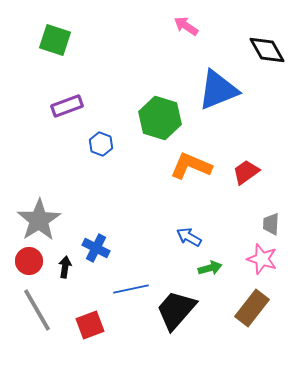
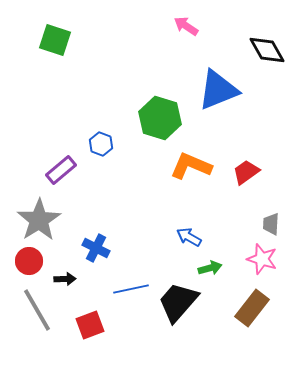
purple rectangle: moved 6 px left, 64 px down; rotated 20 degrees counterclockwise
black arrow: moved 12 px down; rotated 80 degrees clockwise
black trapezoid: moved 2 px right, 8 px up
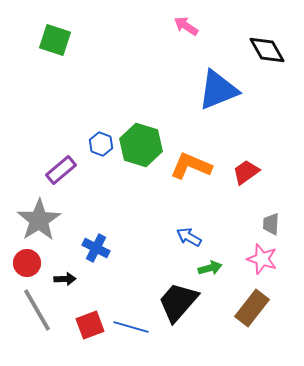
green hexagon: moved 19 px left, 27 px down
red circle: moved 2 px left, 2 px down
blue line: moved 38 px down; rotated 28 degrees clockwise
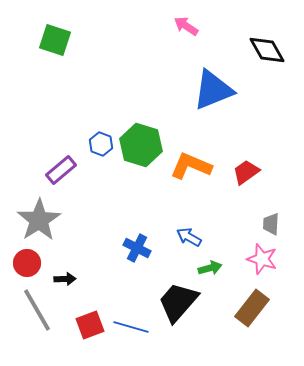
blue triangle: moved 5 px left
blue cross: moved 41 px right
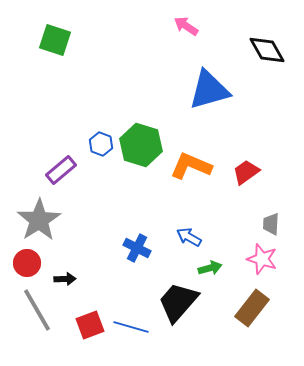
blue triangle: moved 4 px left; rotated 6 degrees clockwise
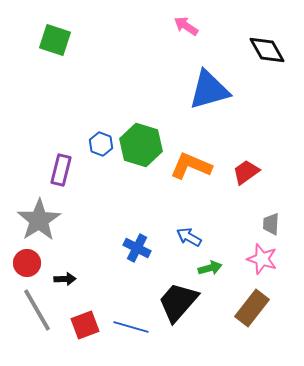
purple rectangle: rotated 36 degrees counterclockwise
red square: moved 5 px left
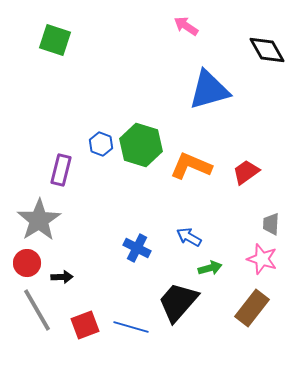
black arrow: moved 3 px left, 2 px up
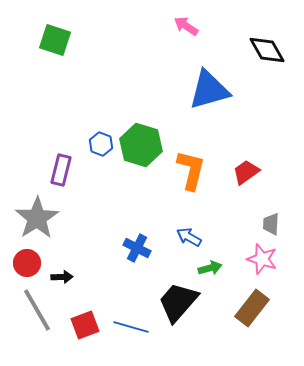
orange L-shape: moved 4 px down; rotated 81 degrees clockwise
gray star: moved 2 px left, 2 px up
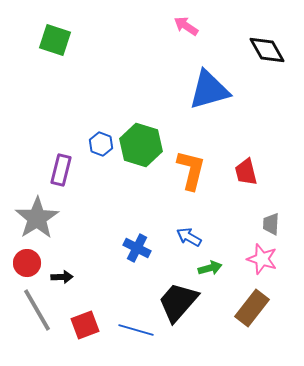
red trapezoid: rotated 68 degrees counterclockwise
blue line: moved 5 px right, 3 px down
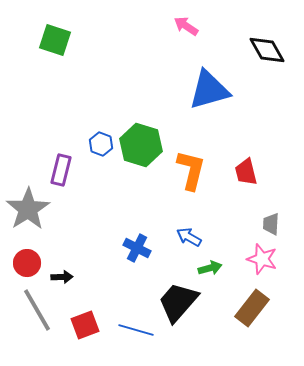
gray star: moved 9 px left, 9 px up
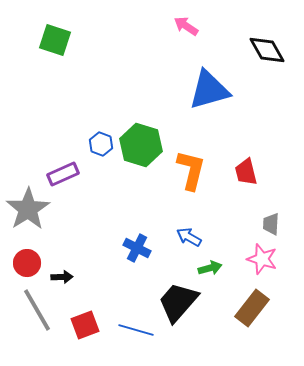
purple rectangle: moved 2 px right, 4 px down; rotated 52 degrees clockwise
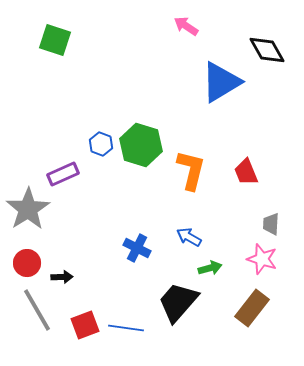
blue triangle: moved 12 px right, 8 px up; rotated 15 degrees counterclockwise
red trapezoid: rotated 8 degrees counterclockwise
blue line: moved 10 px left, 2 px up; rotated 8 degrees counterclockwise
